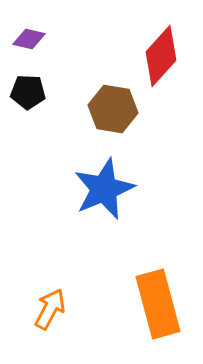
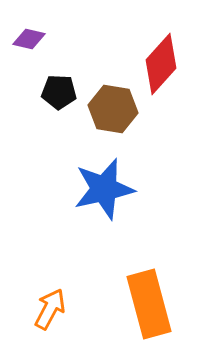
red diamond: moved 8 px down
black pentagon: moved 31 px right
blue star: rotated 10 degrees clockwise
orange rectangle: moved 9 px left
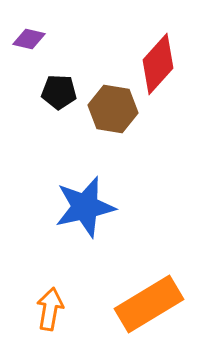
red diamond: moved 3 px left
blue star: moved 19 px left, 18 px down
orange rectangle: rotated 74 degrees clockwise
orange arrow: rotated 18 degrees counterclockwise
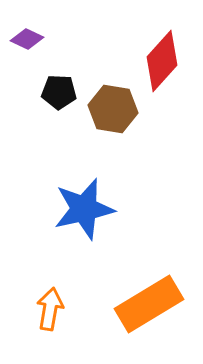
purple diamond: moved 2 px left; rotated 12 degrees clockwise
red diamond: moved 4 px right, 3 px up
blue star: moved 1 px left, 2 px down
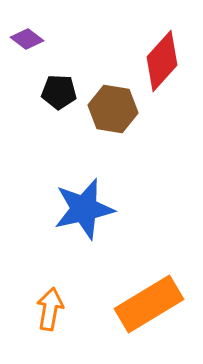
purple diamond: rotated 12 degrees clockwise
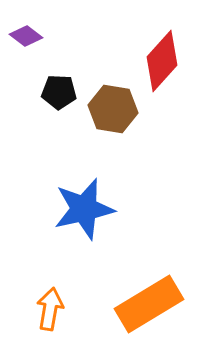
purple diamond: moved 1 px left, 3 px up
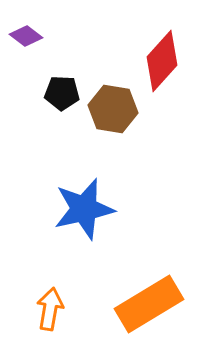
black pentagon: moved 3 px right, 1 px down
